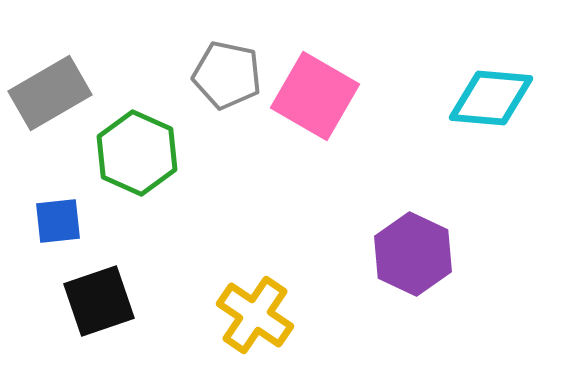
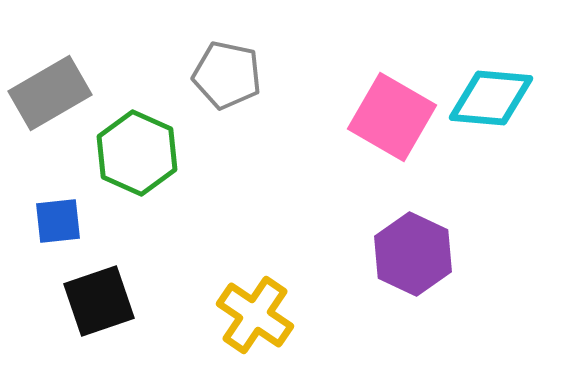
pink square: moved 77 px right, 21 px down
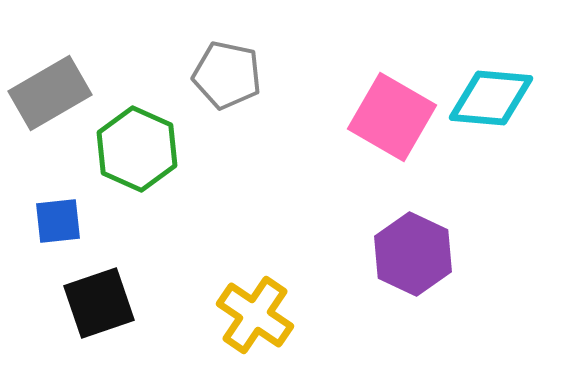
green hexagon: moved 4 px up
black square: moved 2 px down
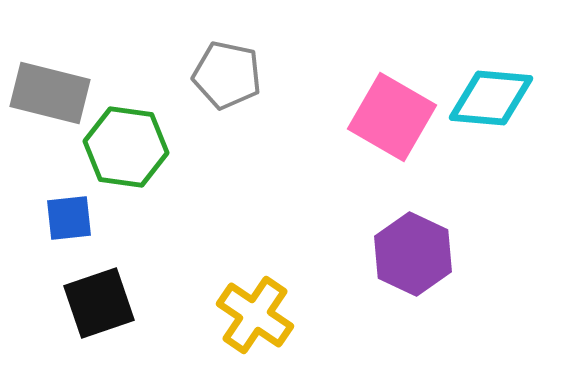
gray rectangle: rotated 44 degrees clockwise
green hexagon: moved 11 px left, 2 px up; rotated 16 degrees counterclockwise
blue square: moved 11 px right, 3 px up
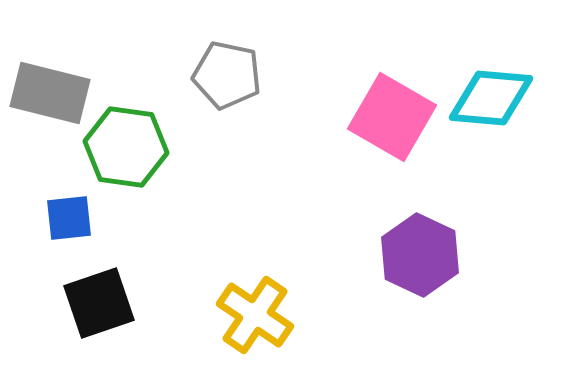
purple hexagon: moved 7 px right, 1 px down
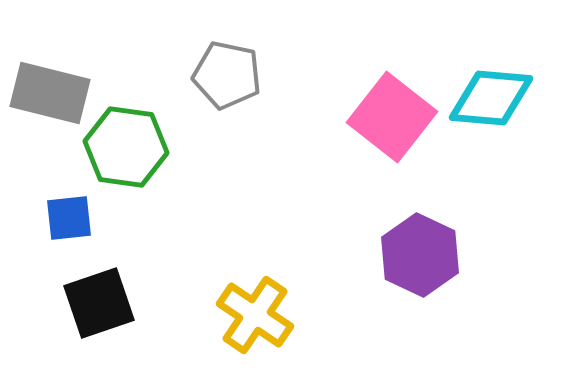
pink square: rotated 8 degrees clockwise
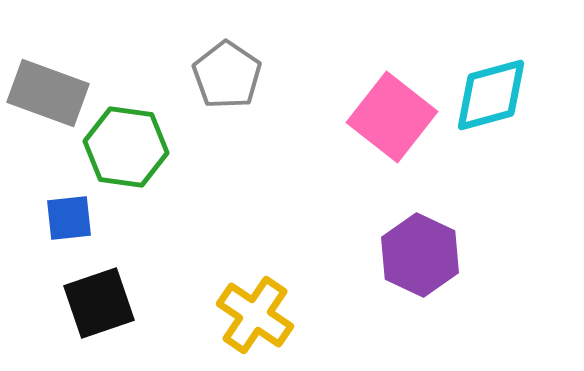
gray pentagon: rotated 22 degrees clockwise
gray rectangle: moved 2 px left; rotated 6 degrees clockwise
cyan diamond: moved 3 px up; rotated 20 degrees counterclockwise
